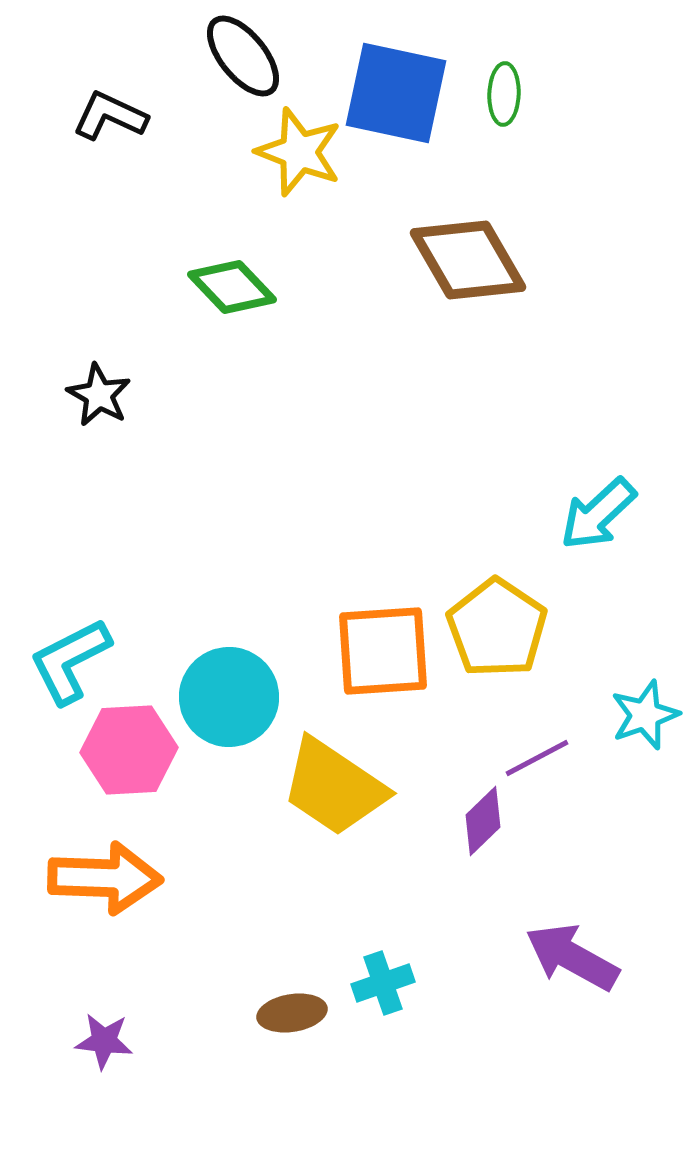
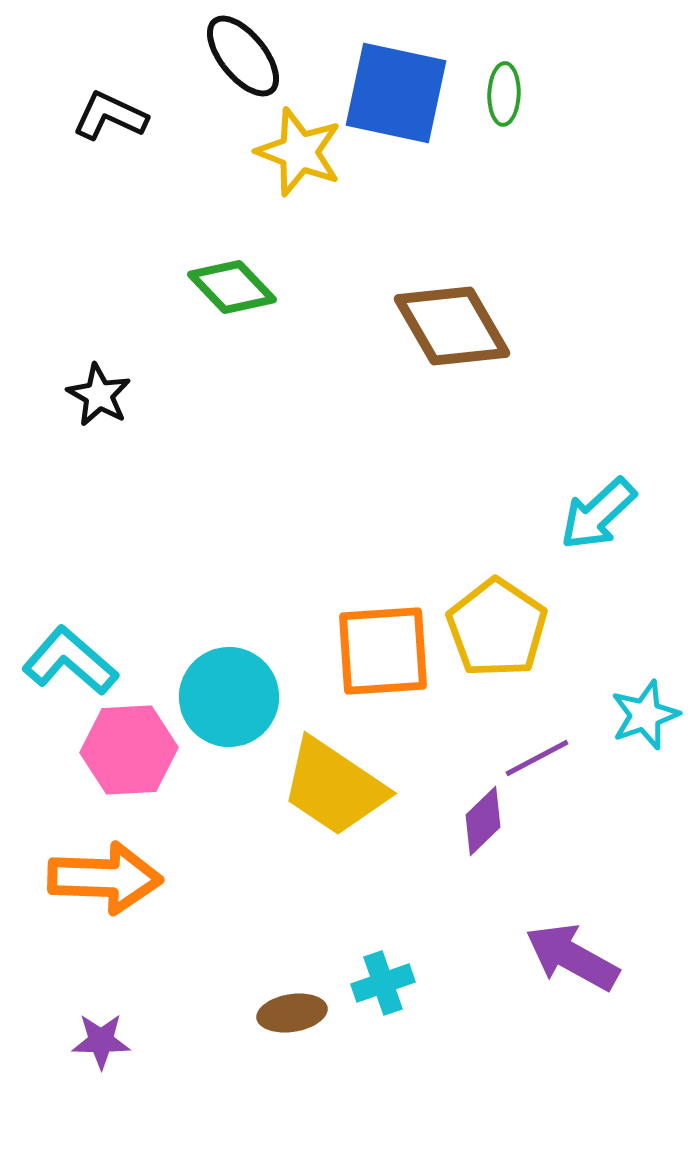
brown diamond: moved 16 px left, 66 px down
cyan L-shape: rotated 68 degrees clockwise
purple star: moved 3 px left; rotated 6 degrees counterclockwise
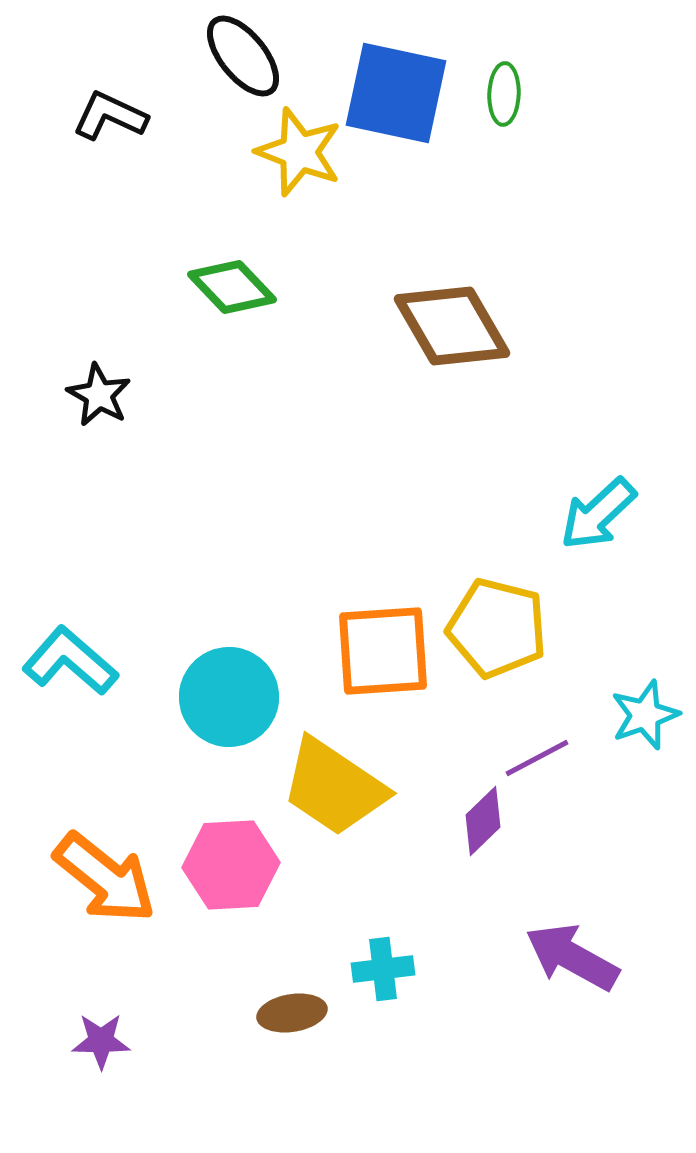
yellow pentagon: rotated 20 degrees counterclockwise
pink hexagon: moved 102 px right, 115 px down
orange arrow: rotated 37 degrees clockwise
cyan cross: moved 14 px up; rotated 12 degrees clockwise
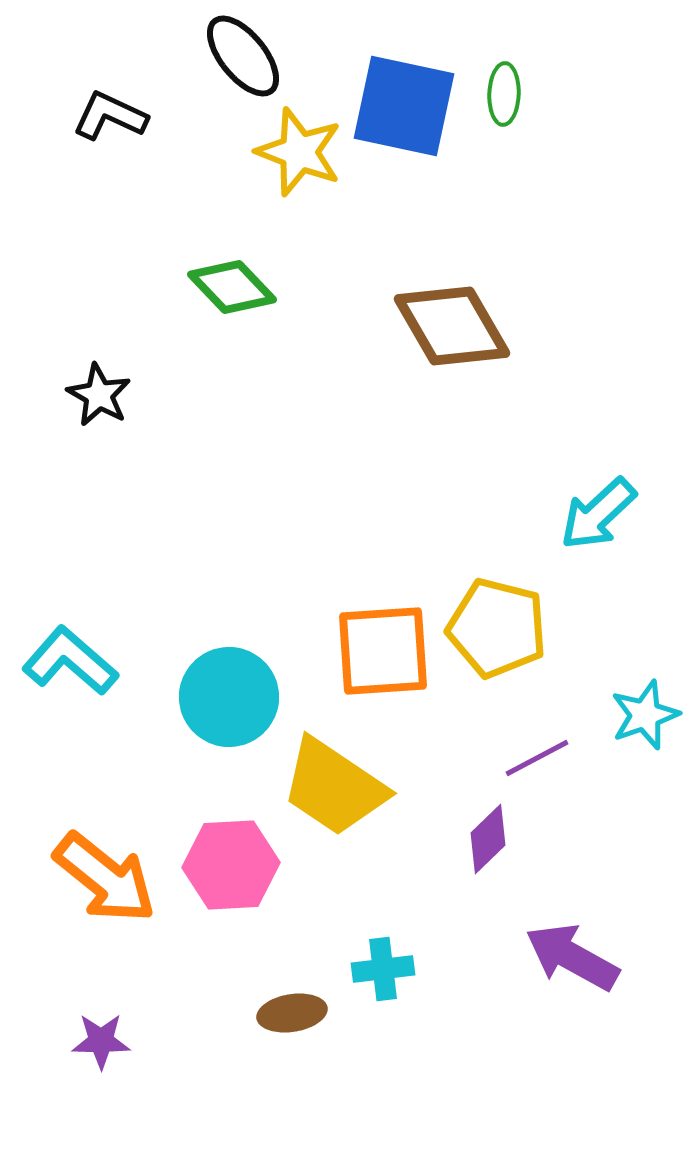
blue square: moved 8 px right, 13 px down
purple diamond: moved 5 px right, 18 px down
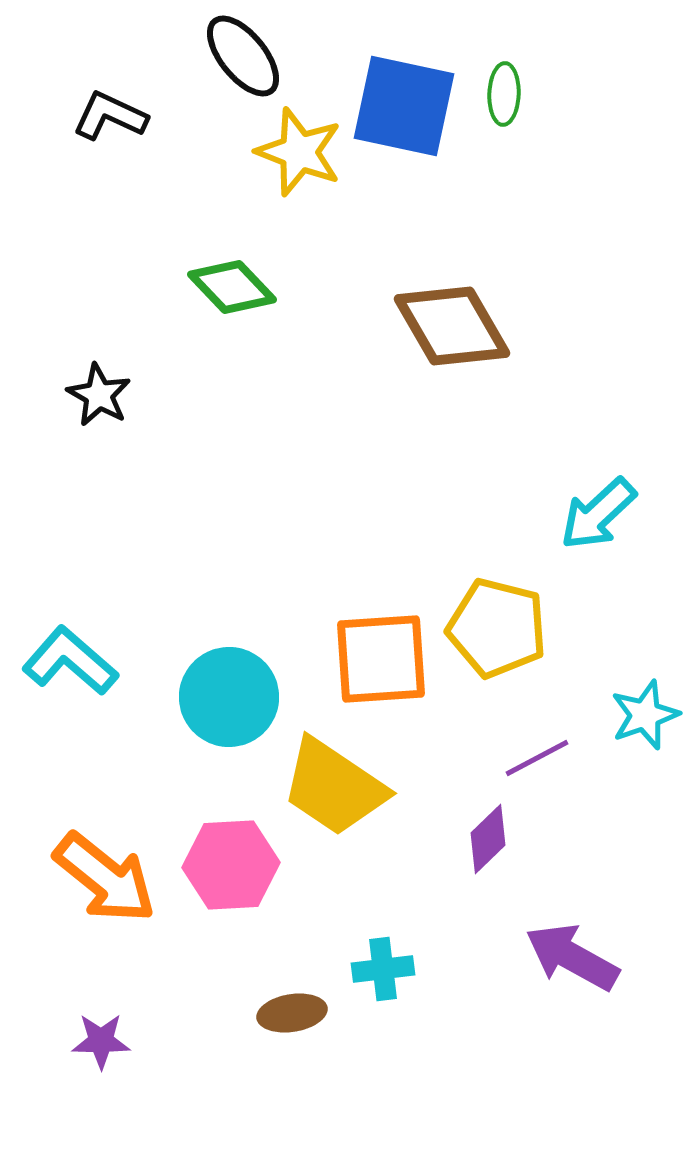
orange square: moved 2 px left, 8 px down
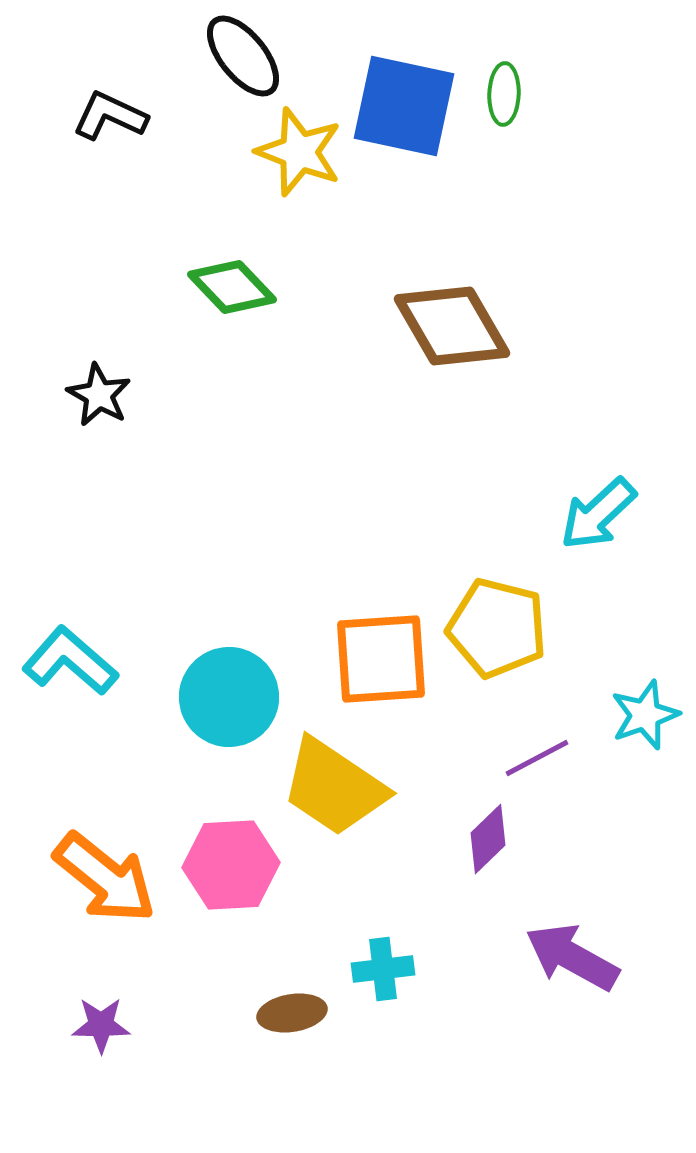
purple star: moved 16 px up
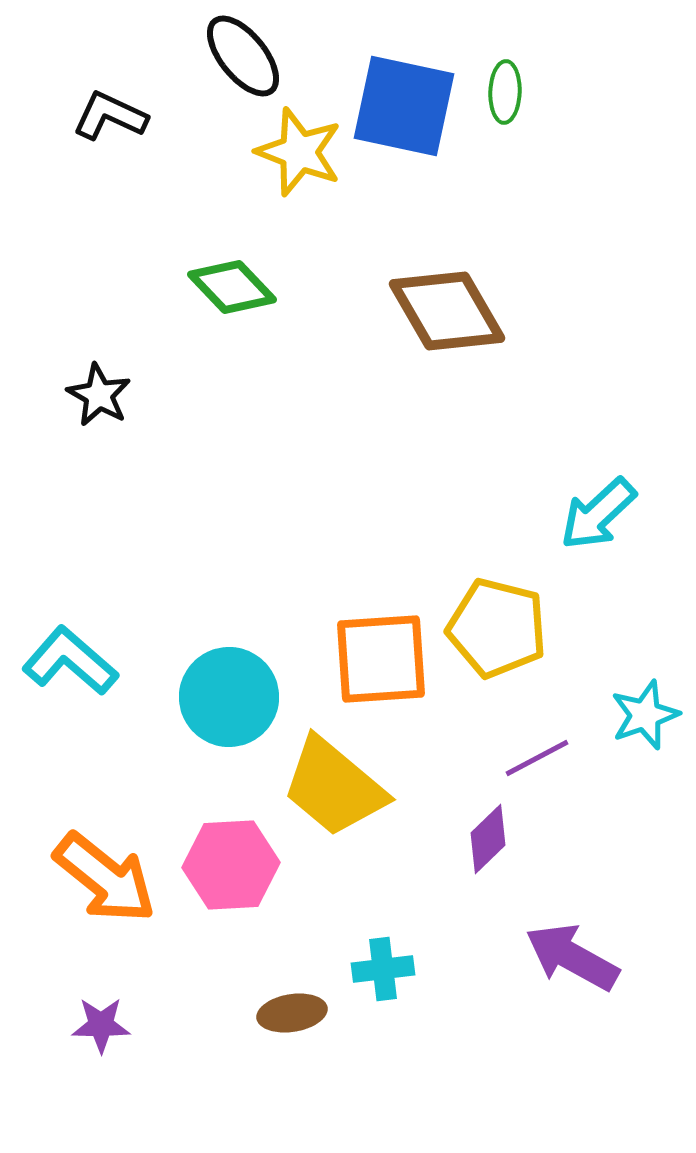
green ellipse: moved 1 px right, 2 px up
brown diamond: moved 5 px left, 15 px up
yellow trapezoid: rotated 6 degrees clockwise
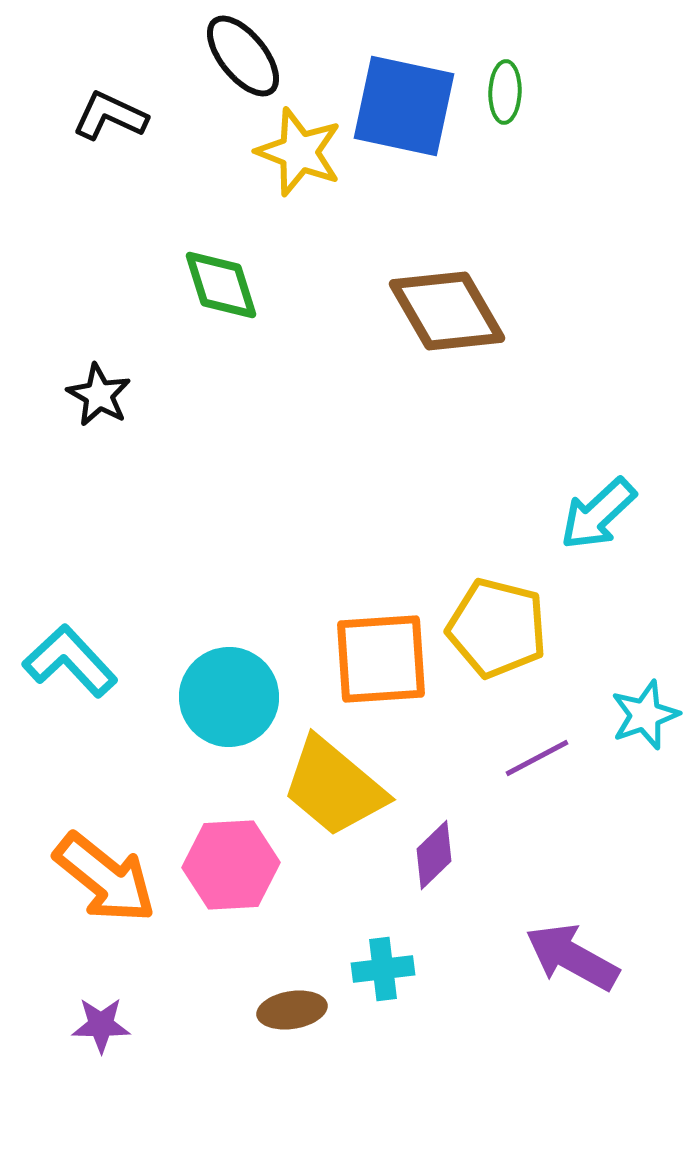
green diamond: moved 11 px left, 2 px up; rotated 26 degrees clockwise
cyan L-shape: rotated 6 degrees clockwise
purple diamond: moved 54 px left, 16 px down
brown ellipse: moved 3 px up
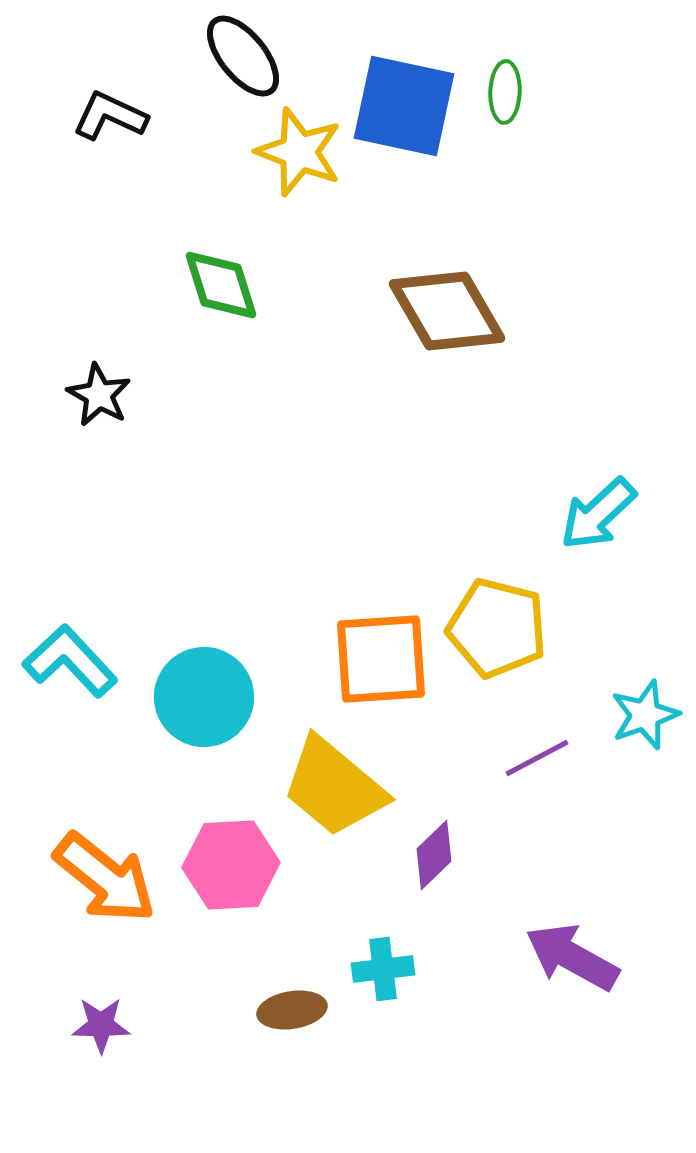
cyan circle: moved 25 px left
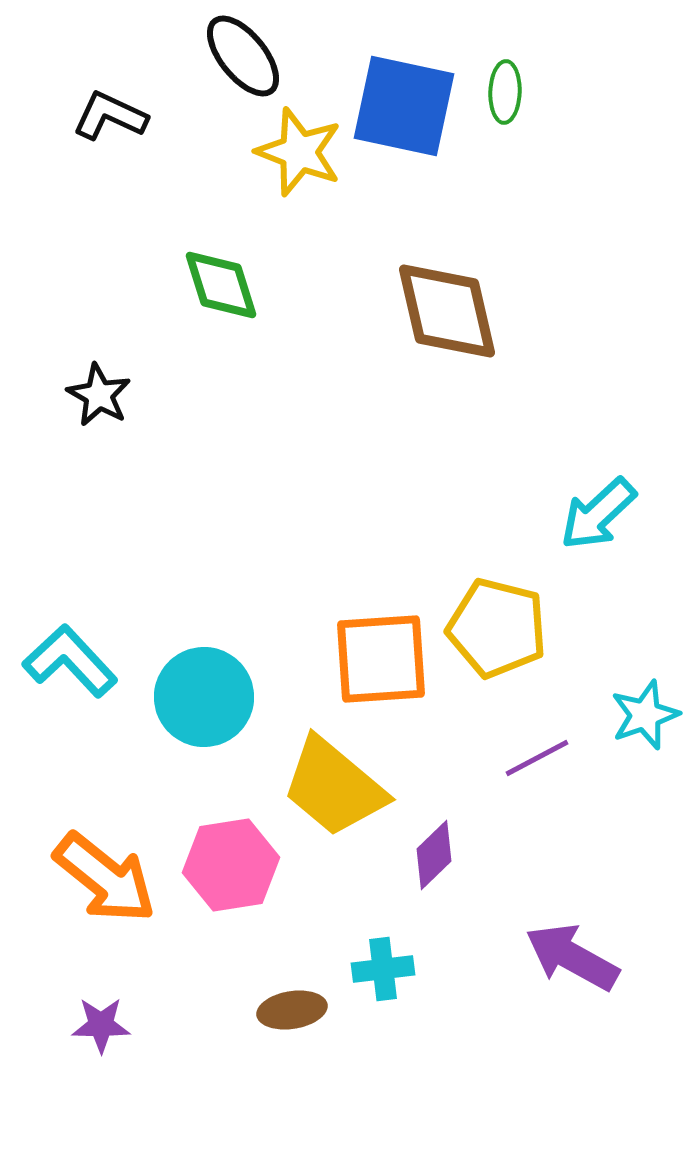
brown diamond: rotated 17 degrees clockwise
pink hexagon: rotated 6 degrees counterclockwise
